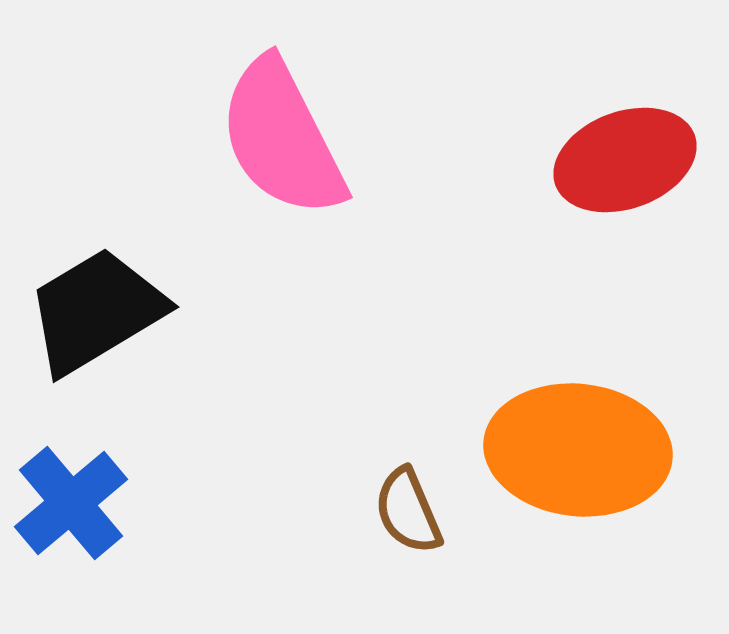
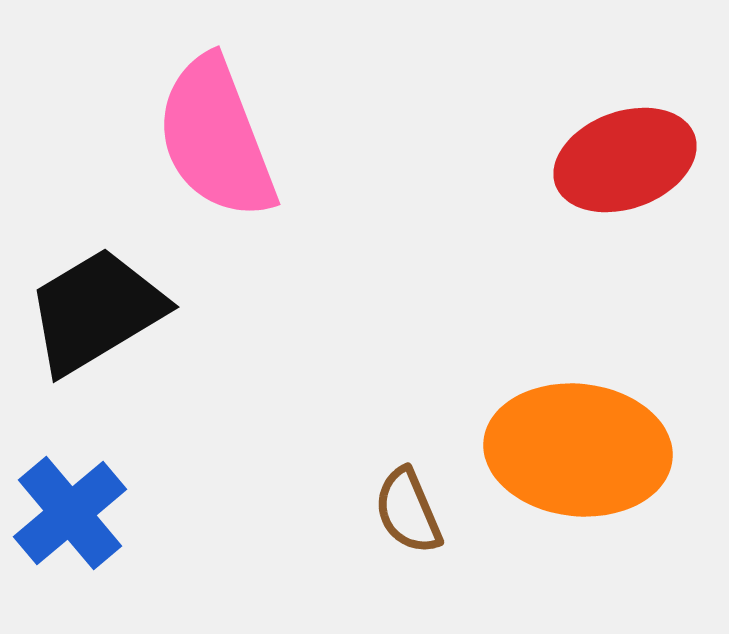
pink semicircle: moved 66 px left; rotated 6 degrees clockwise
blue cross: moved 1 px left, 10 px down
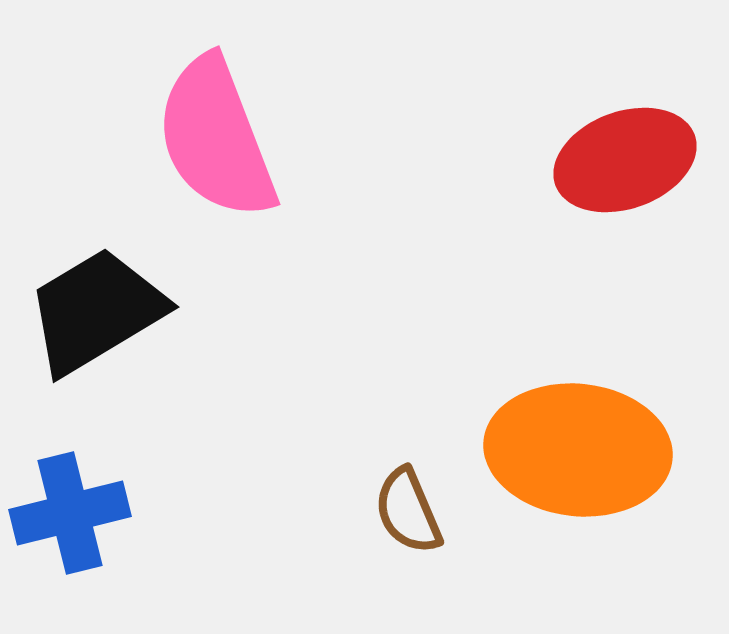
blue cross: rotated 26 degrees clockwise
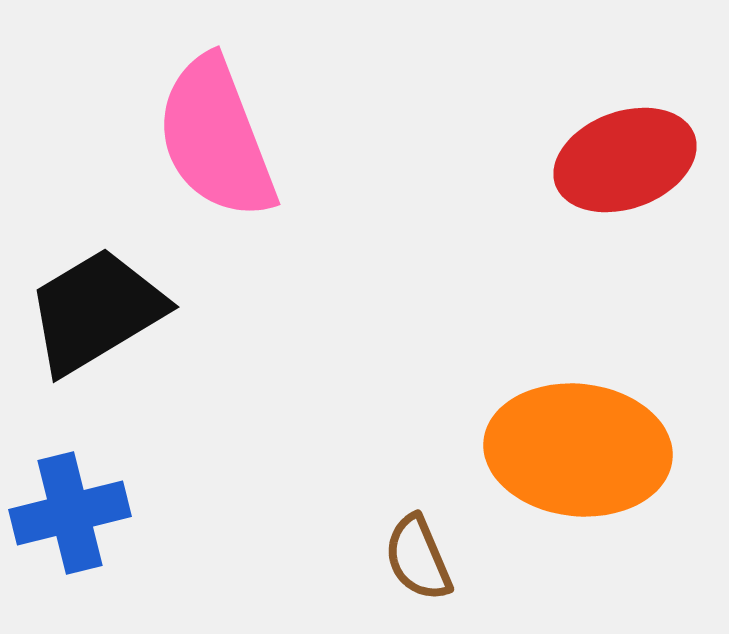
brown semicircle: moved 10 px right, 47 px down
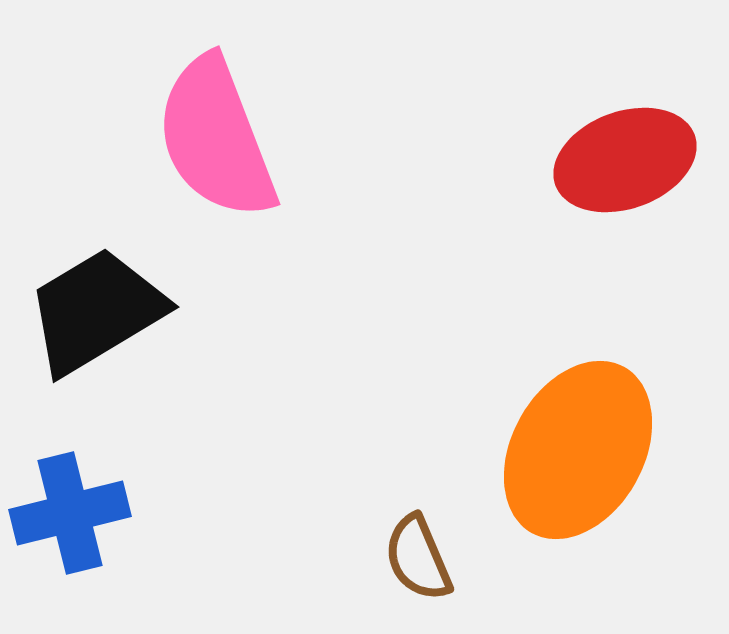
orange ellipse: rotated 67 degrees counterclockwise
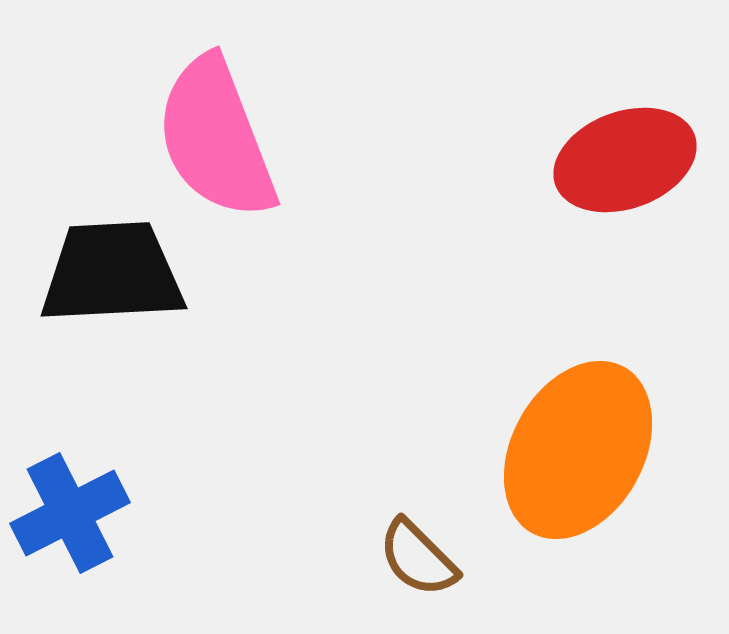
black trapezoid: moved 16 px right, 38 px up; rotated 28 degrees clockwise
blue cross: rotated 13 degrees counterclockwise
brown semicircle: rotated 22 degrees counterclockwise
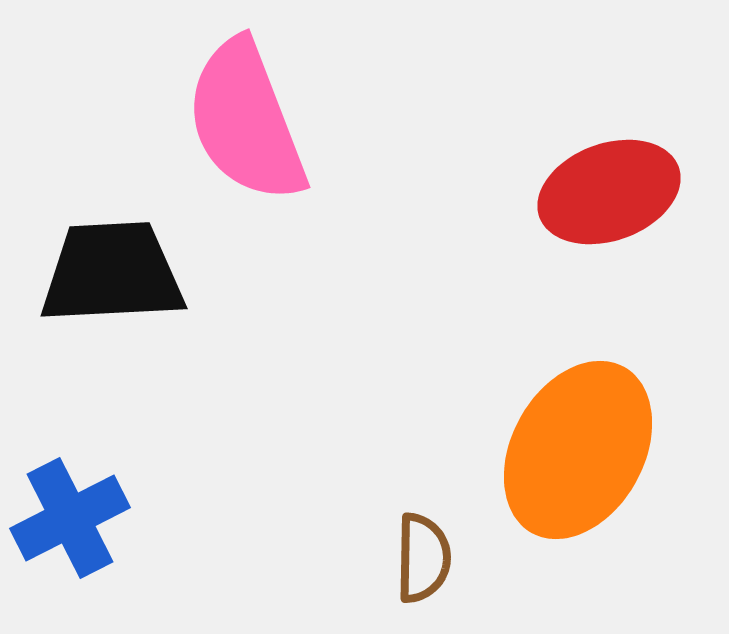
pink semicircle: moved 30 px right, 17 px up
red ellipse: moved 16 px left, 32 px down
blue cross: moved 5 px down
brown semicircle: moved 5 px right; rotated 134 degrees counterclockwise
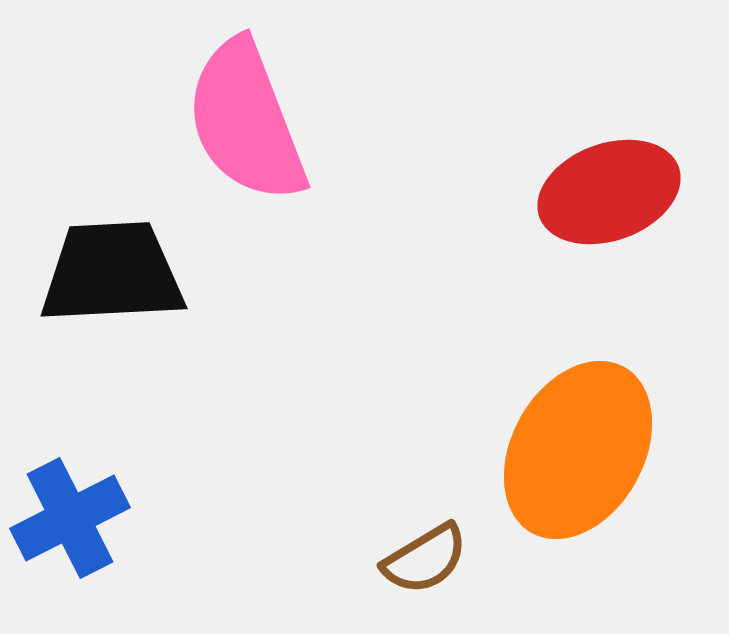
brown semicircle: moved 2 px right, 1 px down; rotated 58 degrees clockwise
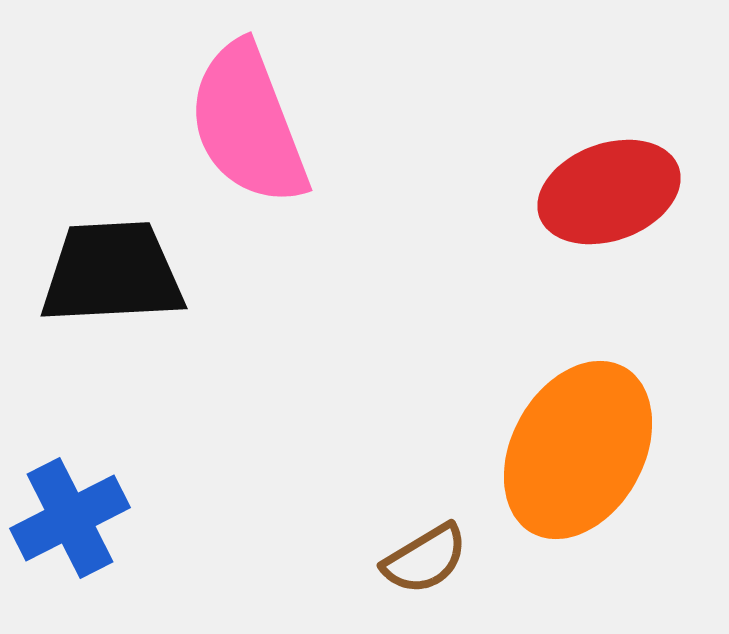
pink semicircle: moved 2 px right, 3 px down
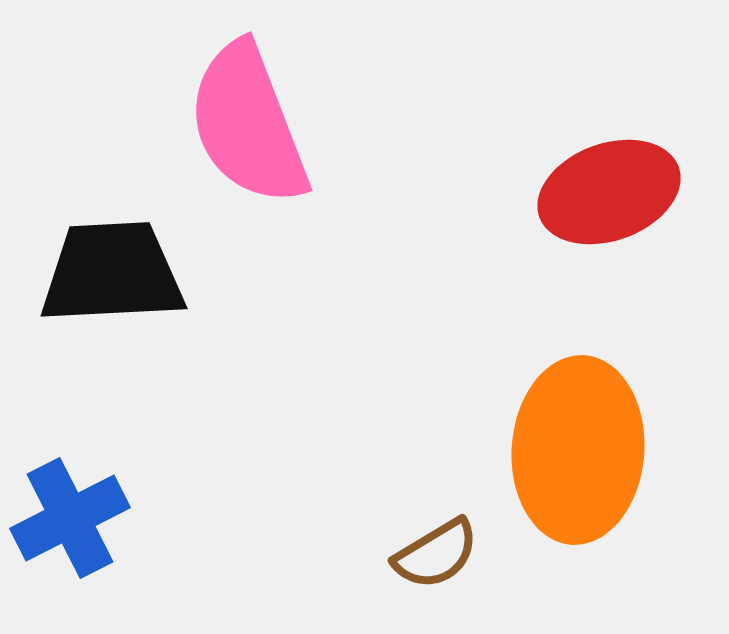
orange ellipse: rotated 25 degrees counterclockwise
brown semicircle: moved 11 px right, 5 px up
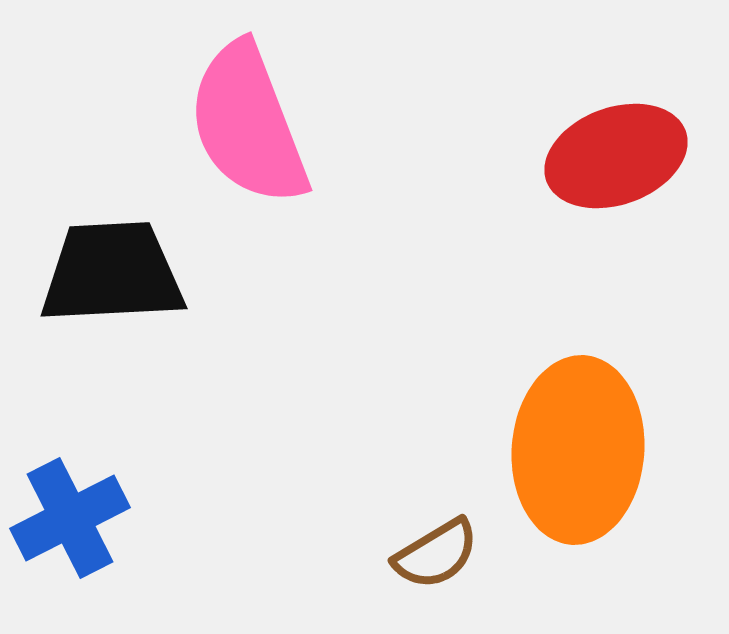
red ellipse: moved 7 px right, 36 px up
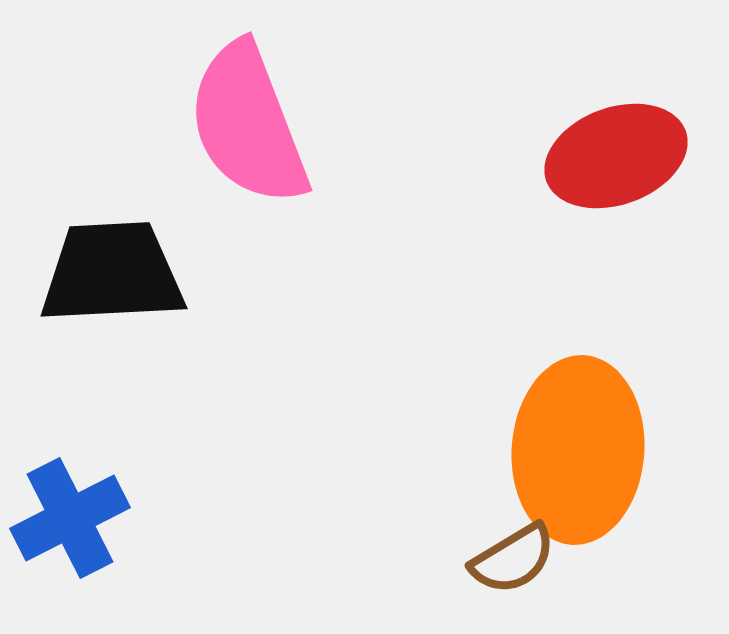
brown semicircle: moved 77 px right, 5 px down
